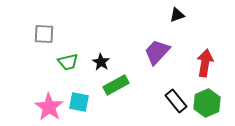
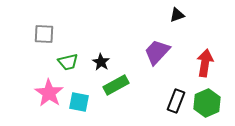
black rectangle: rotated 60 degrees clockwise
pink star: moved 14 px up
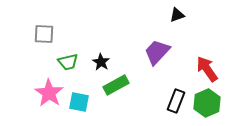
red arrow: moved 2 px right, 6 px down; rotated 44 degrees counterclockwise
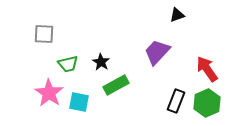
green trapezoid: moved 2 px down
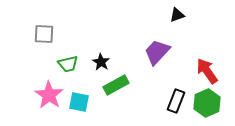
red arrow: moved 2 px down
pink star: moved 2 px down
